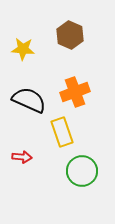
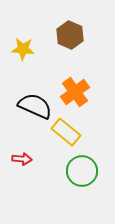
orange cross: rotated 16 degrees counterclockwise
black semicircle: moved 6 px right, 6 px down
yellow rectangle: moved 4 px right; rotated 32 degrees counterclockwise
red arrow: moved 2 px down
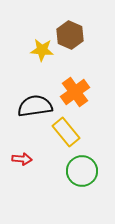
yellow star: moved 19 px right, 1 px down
black semicircle: rotated 32 degrees counterclockwise
yellow rectangle: rotated 12 degrees clockwise
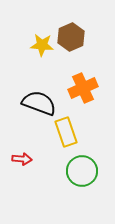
brown hexagon: moved 1 px right, 2 px down; rotated 12 degrees clockwise
yellow star: moved 5 px up
orange cross: moved 8 px right, 4 px up; rotated 12 degrees clockwise
black semicircle: moved 4 px right, 3 px up; rotated 28 degrees clockwise
yellow rectangle: rotated 20 degrees clockwise
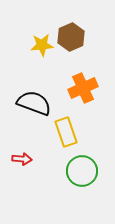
yellow star: rotated 10 degrees counterclockwise
black semicircle: moved 5 px left
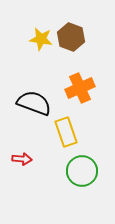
brown hexagon: rotated 16 degrees counterclockwise
yellow star: moved 1 px left, 6 px up; rotated 15 degrees clockwise
orange cross: moved 3 px left
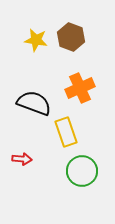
yellow star: moved 5 px left, 1 px down
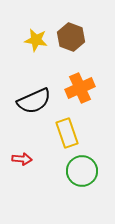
black semicircle: moved 2 px up; rotated 136 degrees clockwise
yellow rectangle: moved 1 px right, 1 px down
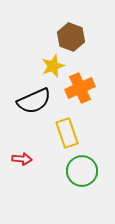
yellow star: moved 17 px right, 26 px down; rotated 30 degrees counterclockwise
